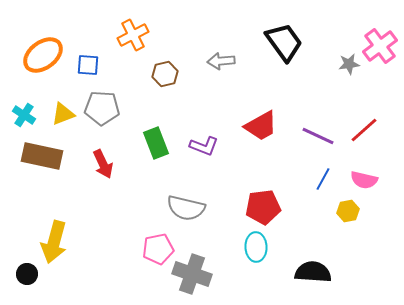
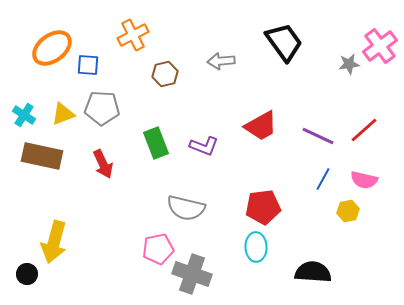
orange ellipse: moved 9 px right, 7 px up
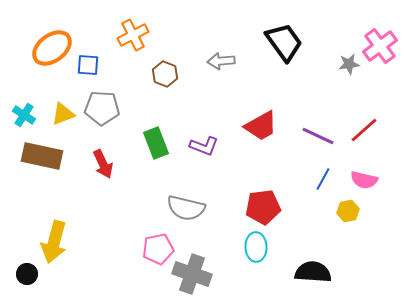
brown hexagon: rotated 25 degrees counterclockwise
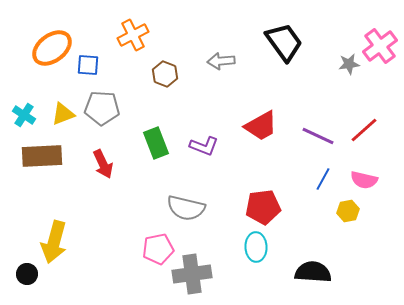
brown rectangle: rotated 15 degrees counterclockwise
gray cross: rotated 27 degrees counterclockwise
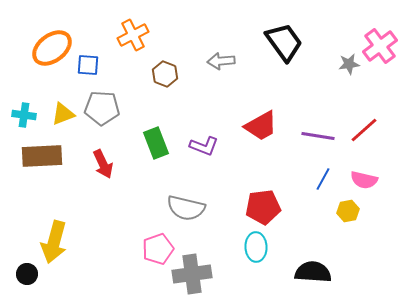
cyan cross: rotated 25 degrees counterclockwise
purple line: rotated 16 degrees counterclockwise
pink pentagon: rotated 8 degrees counterclockwise
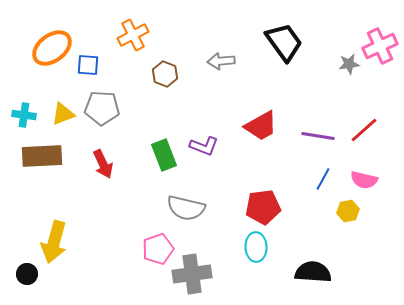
pink cross: rotated 12 degrees clockwise
green rectangle: moved 8 px right, 12 px down
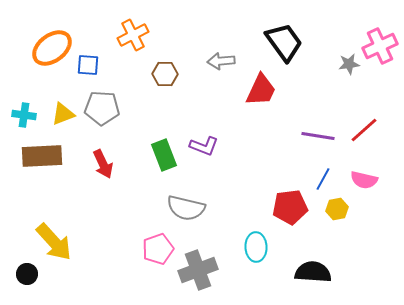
brown hexagon: rotated 20 degrees counterclockwise
red trapezoid: moved 36 px up; rotated 36 degrees counterclockwise
red pentagon: moved 27 px right
yellow hexagon: moved 11 px left, 2 px up
yellow arrow: rotated 57 degrees counterclockwise
gray cross: moved 6 px right, 4 px up; rotated 12 degrees counterclockwise
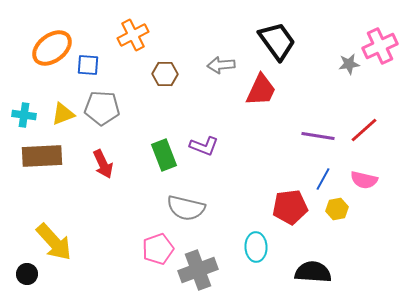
black trapezoid: moved 7 px left, 1 px up
gray arrow: moved 4 px down
